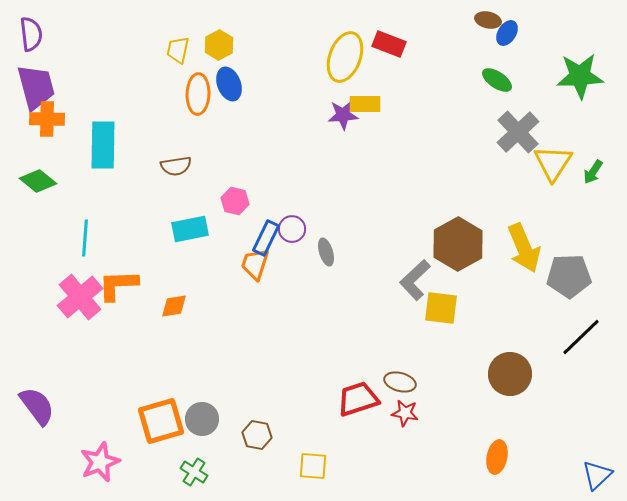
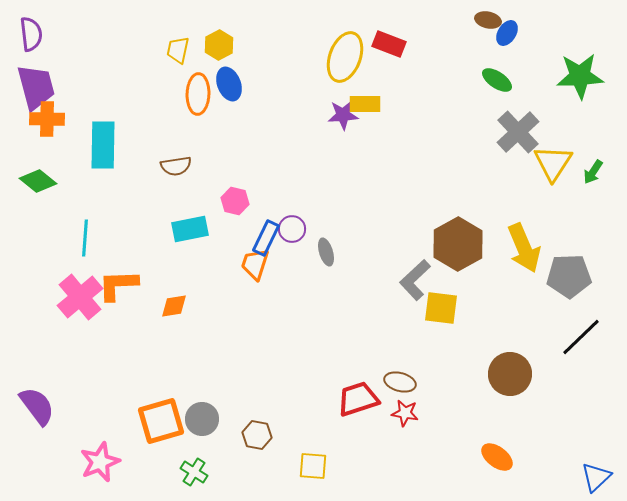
orange ellipse at (497, 457): rotated 64 degrees counterclockwise
blue triangle at (597, 475): moved 1 px left, 2 px down
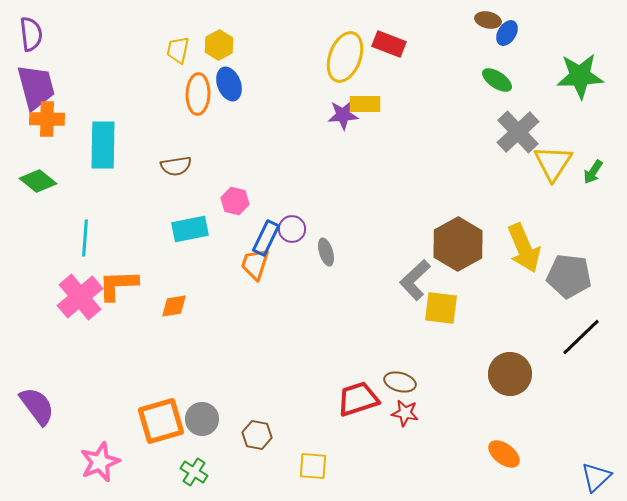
gray pentagon at (569, 276): rotated 9 degrees clockwise
orange ellipse at (497, 457): moved 7 px right, 3 px up
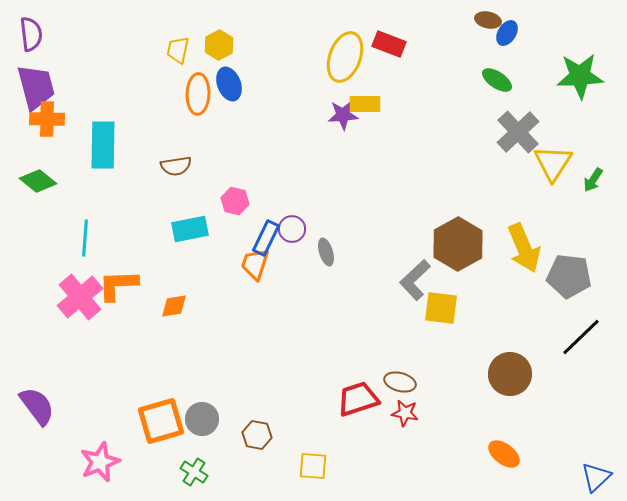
green arrow at (593, 172): moved 8 px down
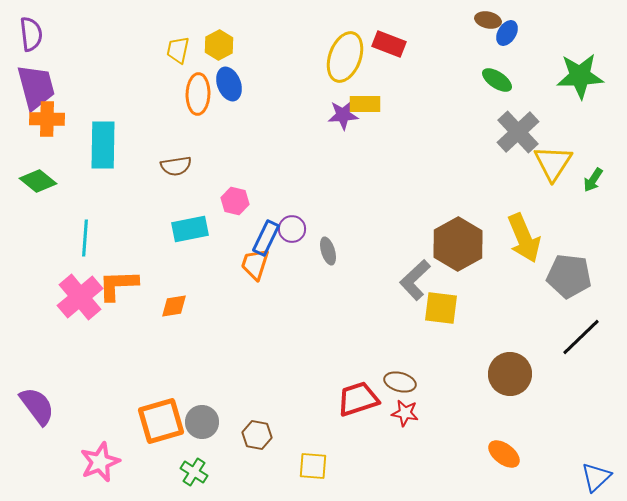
yellow arrow at (524, 248): moved 10 px up
gray ellipse at (326, 252): moved 2 px right, 1 px up
gray circle at (202, 419): moved 3 px down
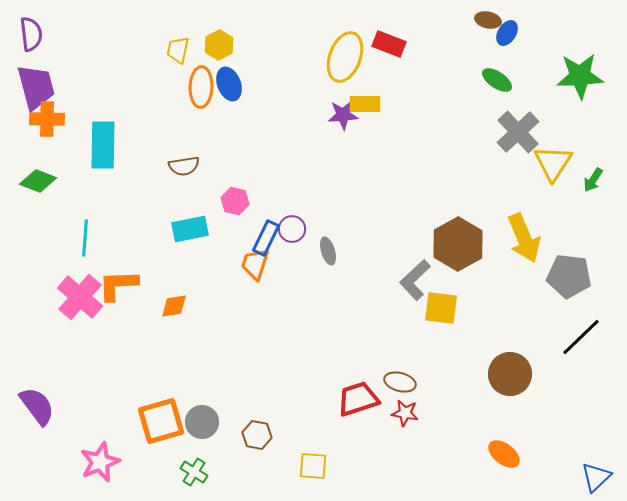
orange ellipse at (198, 94): moved 3 px right, 7 px up
brown semicircle at (176, 166): moved 8 px right
green diamond at (38, 181): rotated 18 degrees counterclockwise
pink cross at (80, 297): rotated 9 degrees counterclockwise
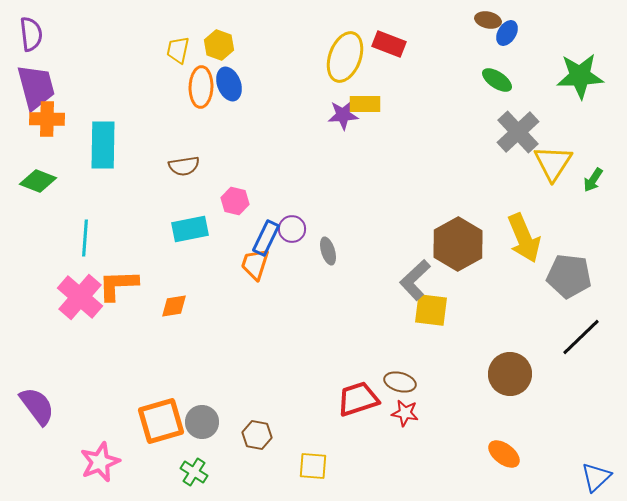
yellow hexagon at (219, 45): rotated 12 degrees counterclockwise
yellow square at (441, 308): moved 10 px left, 2 px down
